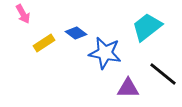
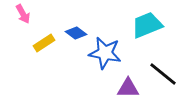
cyan trapezoid: moved 2 px up; rotated 16 degrees clockwise
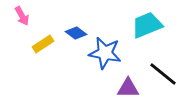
pink arrow: moved 1 px left, 2 px down
yellow rectangle: moved 1 px left, 1 px down
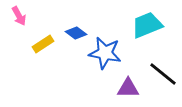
pink arrow: moved 3 px left
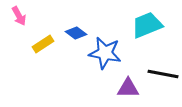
black line: rotated 28 degrees counterclockwise
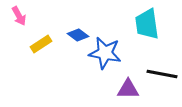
cyan trapezoid: moved 1 px up; rotated 76 degrees counterclockwise
blue diamond: moved 2 px right, 2 px down
yellow rectangle: moved 2 px left
black line: moved 1 px left
purple triangle: moved 1 px down
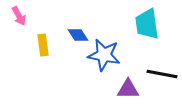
blue diamond: rotated 20 degrees clockwise
yellow rectangle: moved 2 px right, 1 px down; rotated 65 degrees counterclockwise
blue star: moved 1 px left, 2 px down
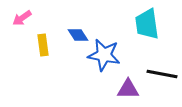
pink arrow: moved 3 px right, 2 px down; rotated 84 degrees clockwise
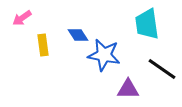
black line: moved 5 px up; rotated 24 degrees clockwise
